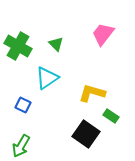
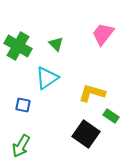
blue square: rotated 14 degrees counterclockwise
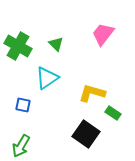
green rectangle: moved 2 px right, 3 px up
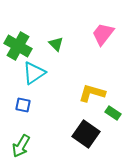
cyan triangle: moved 13 px left, 5 px up
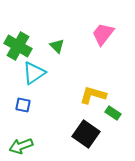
green triangle: moved 1 px right, 2 px down
yellow L-shape: moved 1 px right, 2 px down
green arrow: rotated 40 degrees clockwise
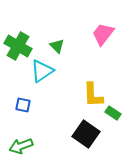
cyan triangle: moved 8 px right, 2 px up
yellow L-shape: rotated 108 degrees counterclockwise
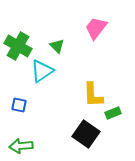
pink trapezoid: moved 7 px left, 6 px up
blue square: moved 4 px left
green rectangle: rotated 56 degrees counterclockwise
green arrow: rotated 15 degrees clockwise
